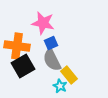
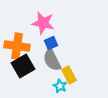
yellow rectangle: rotated 12 degrees clockwise
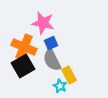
orange cross: moved 7 px right, 1 px down; rotated 15 degrees clockwise
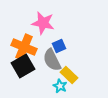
blue square: moved 8 px right, 3 px down
yellow rectangle: rotated 18 degrees counterclockwise
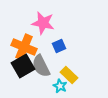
gray semicircle: moved 11 px left, 6 px down
